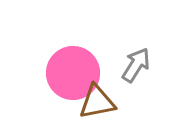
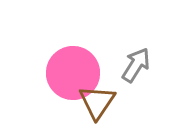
brown triangle: rotated 45 degrees counterclockwise
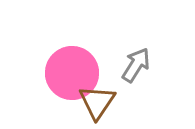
pink circle: moved 1 px left
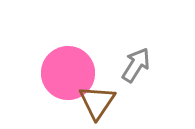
pink circle: moved 4 px left
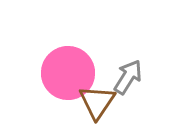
gray arrow: moved 8 px left, 12 px down
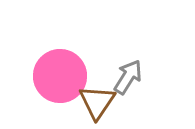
pink circle: moved 8 px left, 3 px down
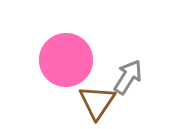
pink circle: moved 6 px right, 16 px up
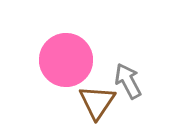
gray arrow: moved 4 px down; rotated 60 degrees counterclockwise
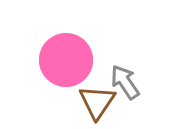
gray arrow: moved 3 px left, 1 px down; rotated 6 degrees counterclockwise
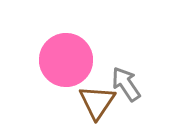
gray arrow: moved 1 px right, 2 px down
